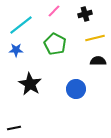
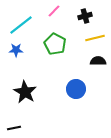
black cross: moved 2 px down
black star: moved 5 px left, 8 px down
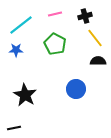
pink line: moved 1 px right, 3 px down; rotated 32 degrees clockwise
yellow line: rotated 66 degrees clockwise
black star: moved 3 px down
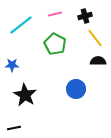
blue star: moved 4 px left, 15 px down
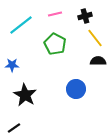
black line: rotated 24 degrees counterclockwise
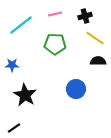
yellow line: rotated 18 degrees counterclockwise
green pentagon: rotated 25 degrees counterclockwise
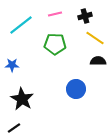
black star: moved 3 px left, 4 px down
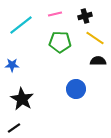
green pentagon: moved 5 px right, 2 px up
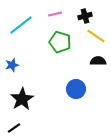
yellow line: moved 1 px right, 2 px up
green pentagon: rotated 15 degrees clockwise
blue star: rotated 16 degrees counterclockwise
black star: rotated 10 degrees clockwise
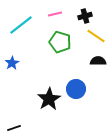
blue star: moved 2 px up; rotated 16 degrees counterclockwise
black star: moved 27 px right
black line: rotated 16 degrees clockwise
